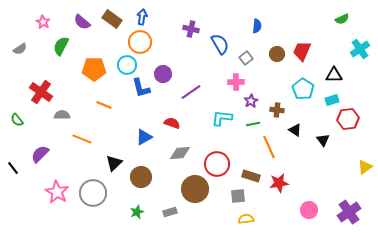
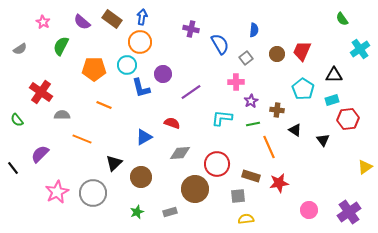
green semicircle at (342, 19): rotated 80 degrees clockwise
blue semicircle at (257, 26): moved 3 px left, 4 px down
pink star at (57, 192): rotated 15 degrees clockwise
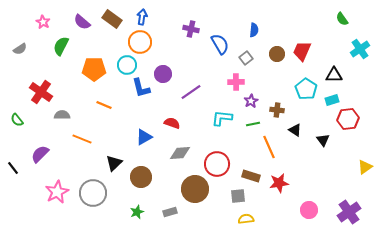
cyan pentagon at (303, 89): moved 3 px right
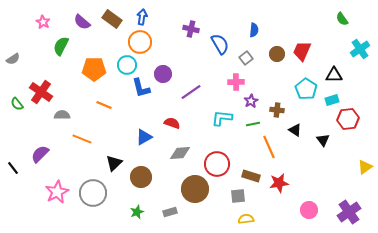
gray semicircle at (20, 49): moved 7 px left, 10 px down
green semicircle at (17, 120): moved 16 px up
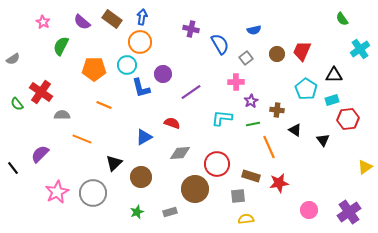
blue semicircle at (254, 30): rotated 72 degrees clockwise
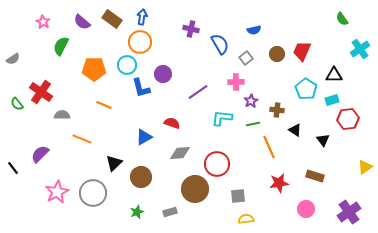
purple line at (191, 92): moved 7 px right
brown rectangle at (251, 176): moved 64 px right
pink circle at (309, 210): moved 3 px left, 1 px up
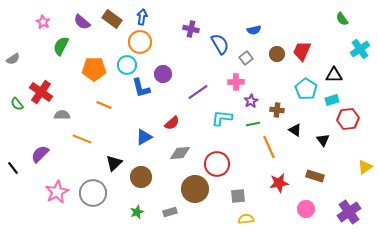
red semicircle at (172, 123): rotated 119 degrees clockwise
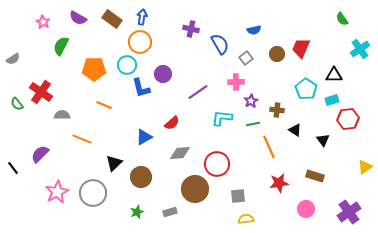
purple semicircle at (82, 22): moved 4 px left, 4 px up; rotated 12 degrees counterclockwise
red trapezoid at (302, 51): moved 1 px left, 3 px up
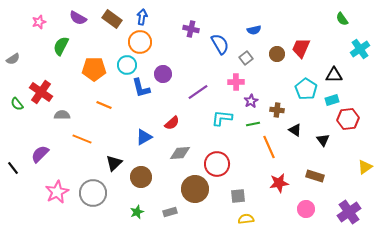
pink star at (43, 22): moved 4 px left; rotated 24 degrees clockwise
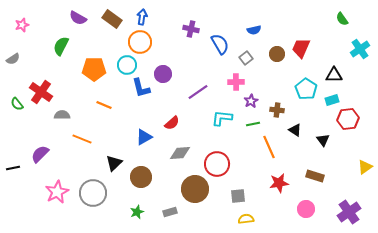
pink star at (39, 22): moved 17 px left, 3 px down
black line at (13, 168): rotated 64 degrees counterclockwise
